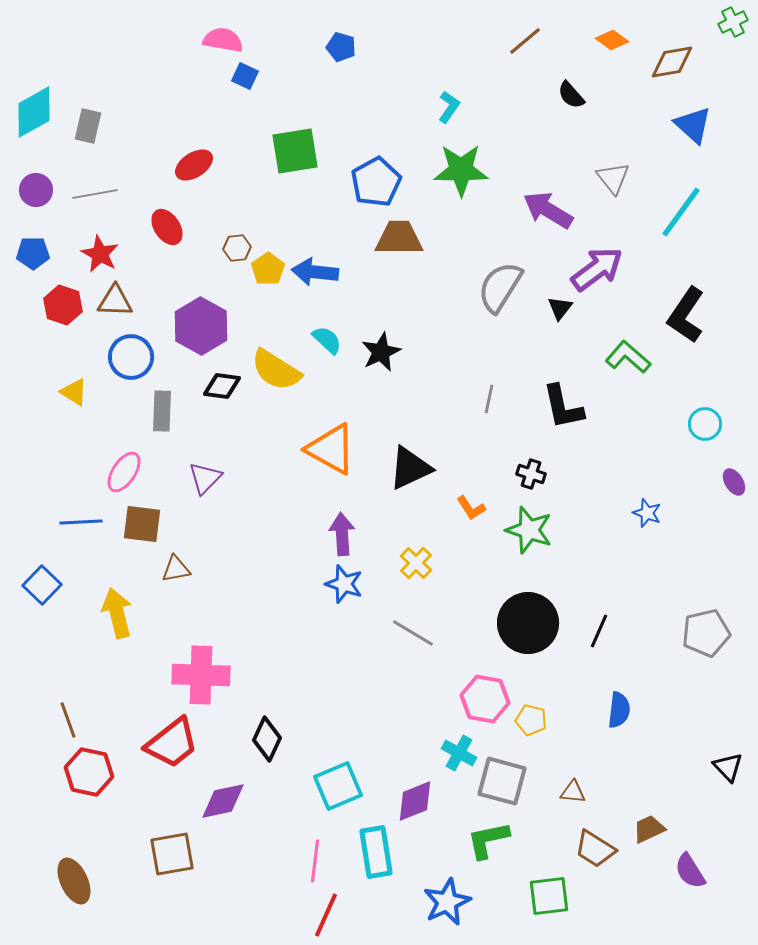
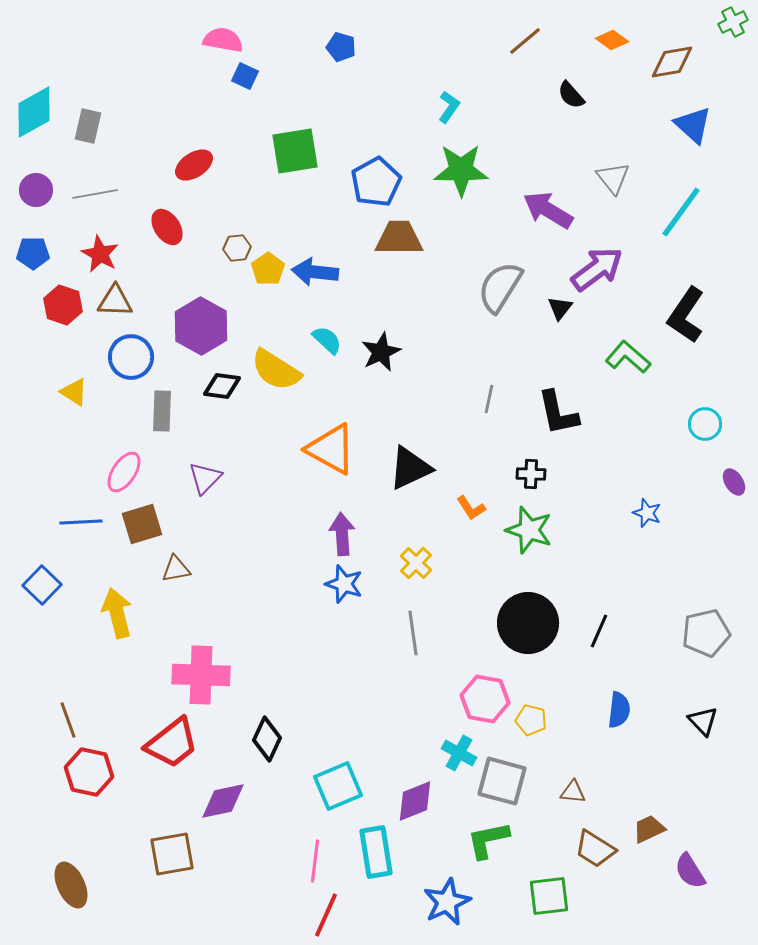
black L-shape at (563, 407): moved 5 px left, 6 px down
black cross at (531, 474): rotated 16 degrees counterclockwise
brown square at (142, 524): rotated 24 degrees counterclockwise
gray line at (413, 633): rotated 51 degrees clockwise
black triangle at (728, 767): moved 25 px left, 46 px up
brown ellipse at (74, 881): moved 3 px left, 4 px down
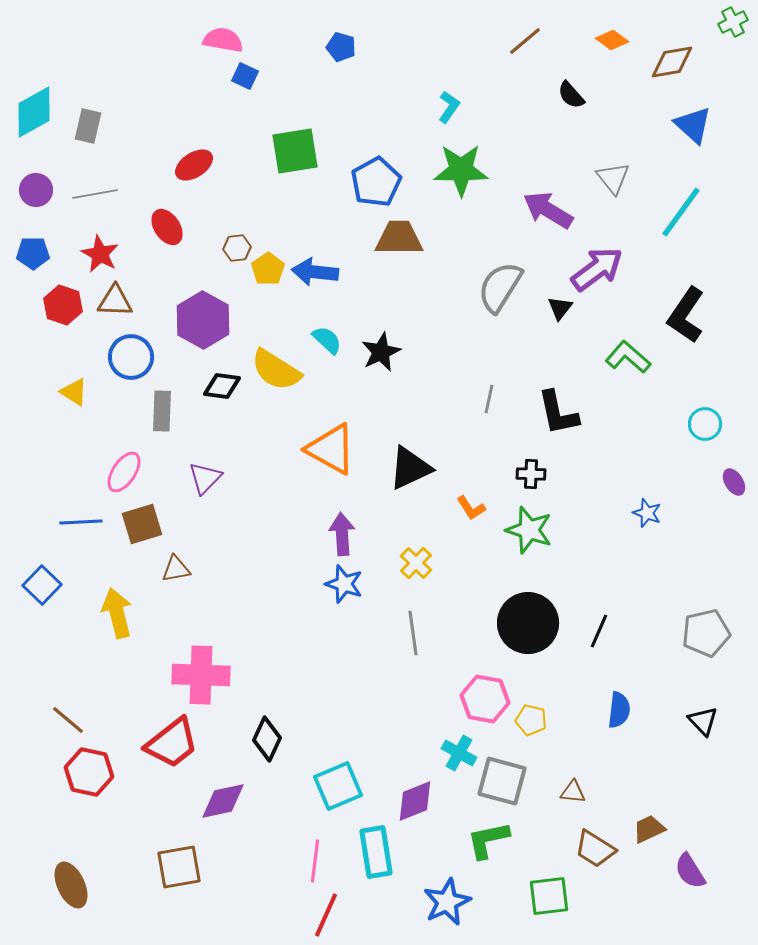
purple hexagon at (201, 326): moved 2 px right, 6 px up
brown line at (68, 720): rotated 30 degrees counterclockwise
brown square at (172, 854): moved 7 px right, 13 px down
